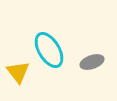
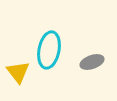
cyan ellipse: rotated 42 degrees clockwise
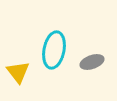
cyan ellipse: moved 5 px right
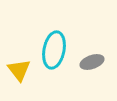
yellow triangle: moved 1 px right, 2 px up
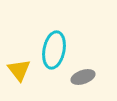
gray ellipse: moved 9 px left, 15 px down
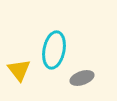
gray ellipse: moved 1 px left, 1 px down
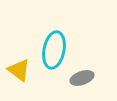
yellow triangle: rotated 15 degrees counterclockwise
